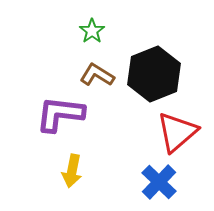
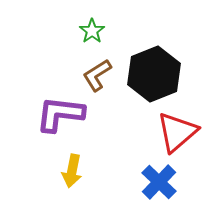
brown L-shape: rotated 64 degrees counterclockwise
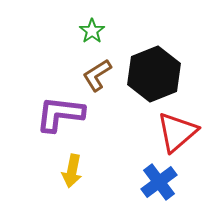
blue cross: rotated 9 degrees clockwise
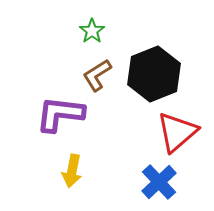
blue cross: rotated 6 degrees counterclockwise
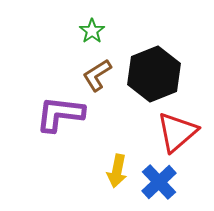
yellow arrow: moved 45 px right
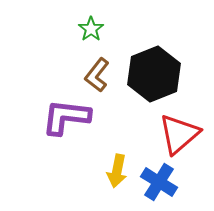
green star: moved 1 px left, 2 px up
brown L-shape: rotated 20 degrees counterclockwise
purple L-shape: moved 6 px right, 3 px down
red triangle: moved 2 px right, 2 px down
blue cross: rotated 15 degrees counterclockwise
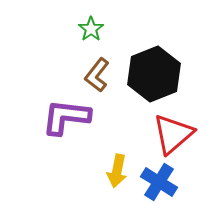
red triangle: moved 6 px left
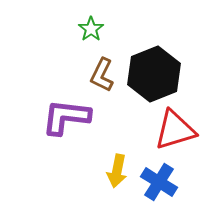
brown L-shape: moved 5 px right; rotated 12 degrees counterclockwise
red triangle: moved 2 px right, 4 px up; rotated 24 degrees clockwise
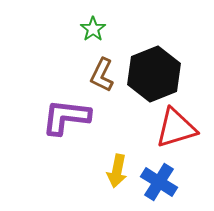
green star: moved 2 px right
red triangle: moved 1 px right, 2 px up
